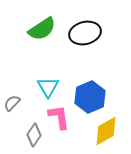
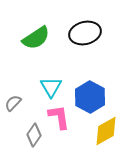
green semicircle: moved 6 px left, 9 px down
cyan triangle: moved 3 px right
blue hexagon: rotated 8 degrees counterclockwise
gray semicircle: moved 1 px right
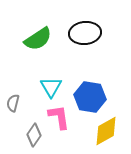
black ellipse: rotated 8 degrees clockwise
green semicircle: moved 2 px right, 1 px down
blue hexagon: rotated 20 degrees counterclockwise
gray semicircle: rotated 30 degrees counterclockwise
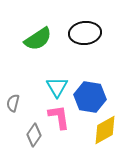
cyan triangle: moved 6 px right
yellow diamond: moved 1 px left, 1 px up
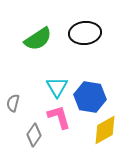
pink L-shape: rotated 8 degrees counterclockwise
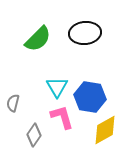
green semicircle: rotated 12 degrees counterclockwise
pink L-shape: moved 3 px right
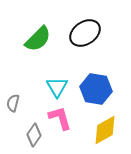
black ellipse: rotated 28 degrees counterclockwise
blue hexagon: moved 6 px right, 8 px up
pink L-shape: moved 2 px left, 1 px down
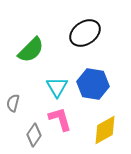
green semicircle: moved 7 px left, 11 px down
blue hexagon: moved 3 px left, 5 px up
pink L-shape: moved 1 px down
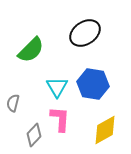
pink L-shape: rotated 20 degrees clockwise
gray diamond: rotated 10 degrees clockwise
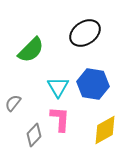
cyan triangle: moved 1 px right
gray semicircle: rotated 24 degrees clockwise
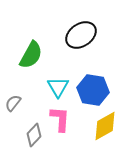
black ellipse: moved 4 px left, 2 px down
green semicircle: moved 5 px down; rotated 16 degrees counterclockwise
blue hexagon: moved 6 px down
yellow diamond: moved 4 px up
